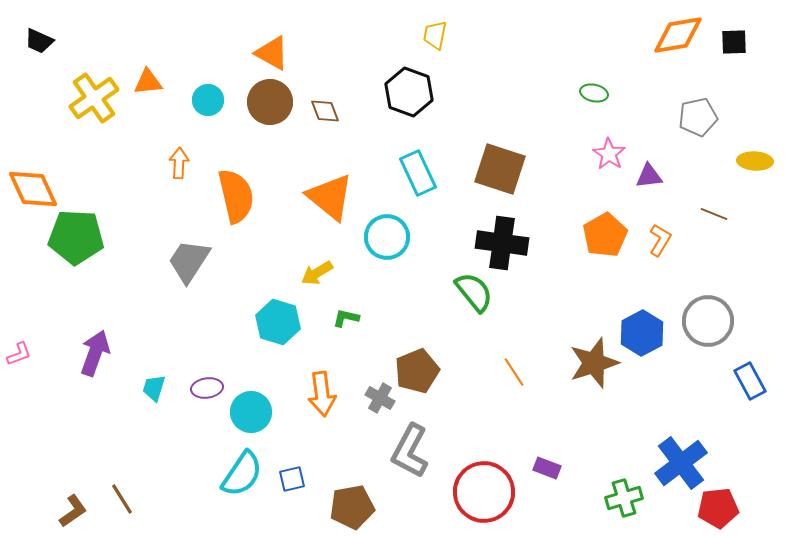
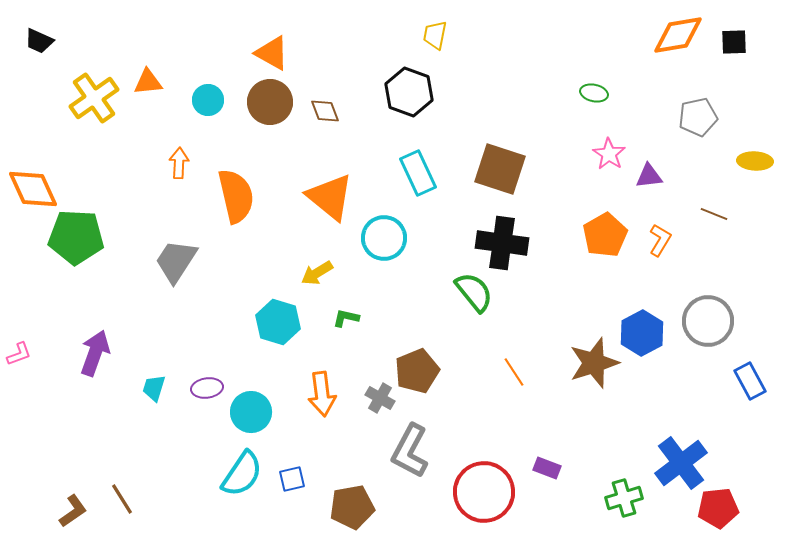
cyan circle at (387, 237): moved 3 px left, 1 px down
gray trapezoid at (189, 261): moved 13 px left
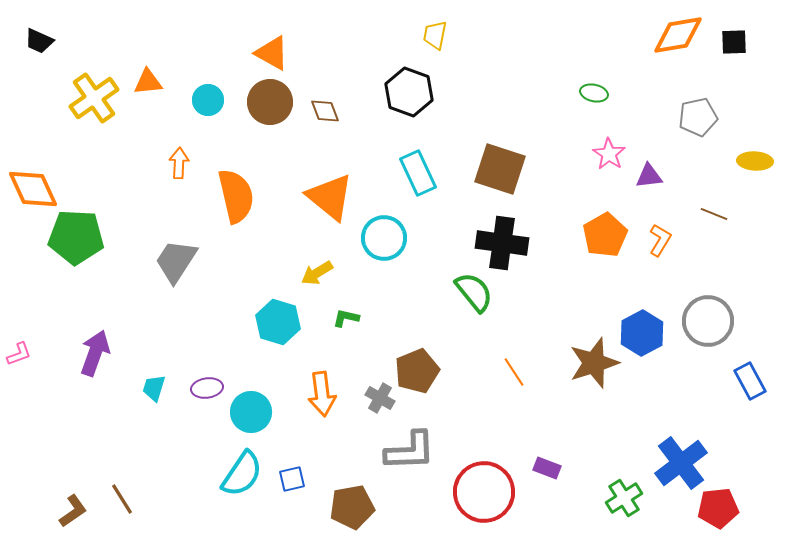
gray L-shape at (410, 451): rotated 120 degrees counterclockwise
green cross at (624, 498): rotated 15 degrees counterclockwise
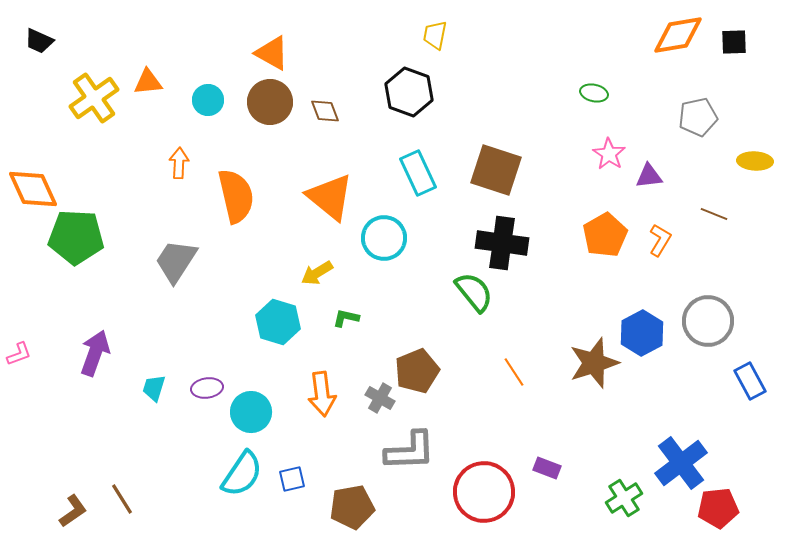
brown square at (500, 169): moved 4 px left, 1 px down
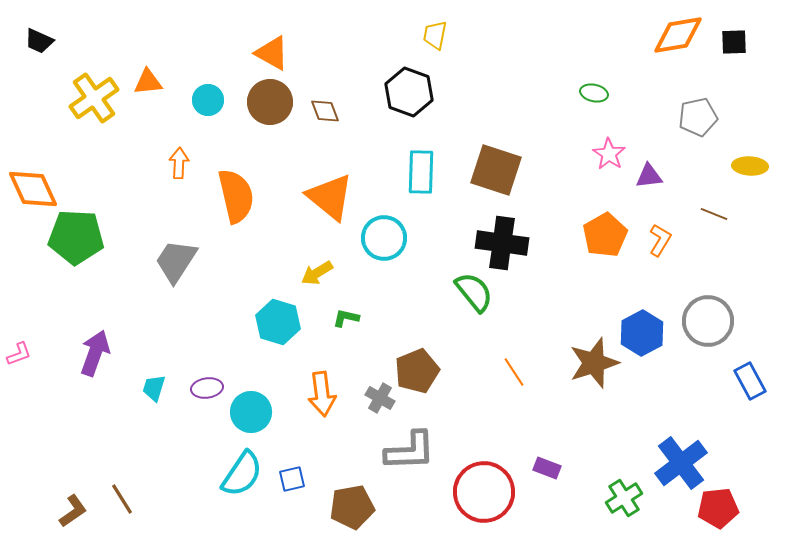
yellow ellipse at (755, 161): moved 5 px left, 5 px down
cyan rectangle at (418, 173): moved 3 px right, 1 px up; rotated 27 degrees clockwise
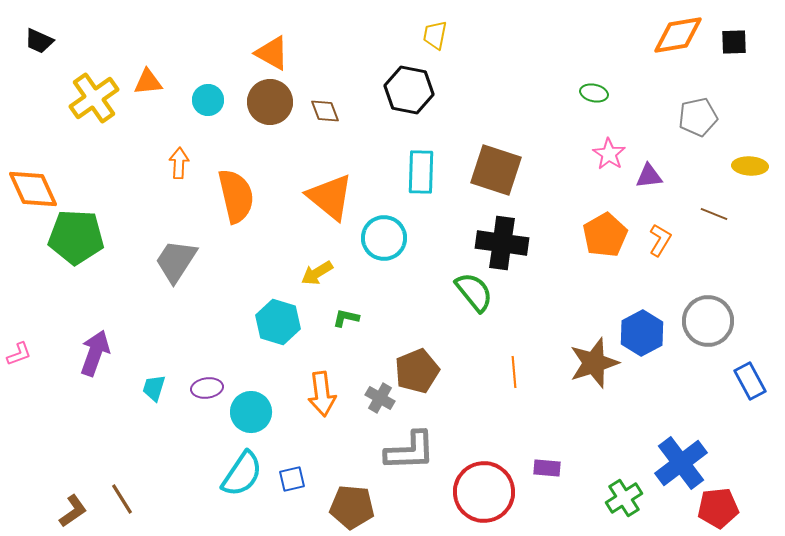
black hexagon at (409, 92): moved 2 px up; rotated 9 degrees counterclockwise
orange line at (514, 372): rotated 28 degrees clockwise
purple rectangle at (547, 468): rotated 16 degrees counterclockwise
brown pentagon at (352, 507): rotated 15 degrees clockwise
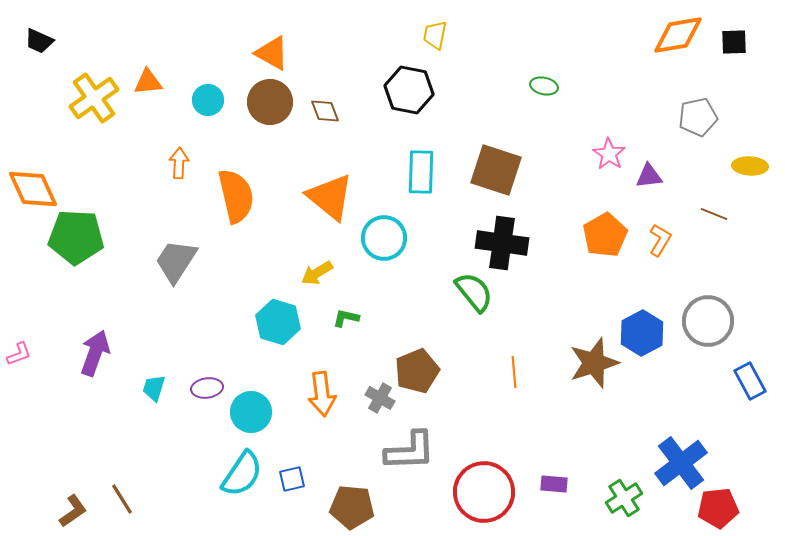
green ellipse at (594, 93): moved 50 px left, 7 px up
purple rectangle at (547, 468): moved 7 px right, 16 px down
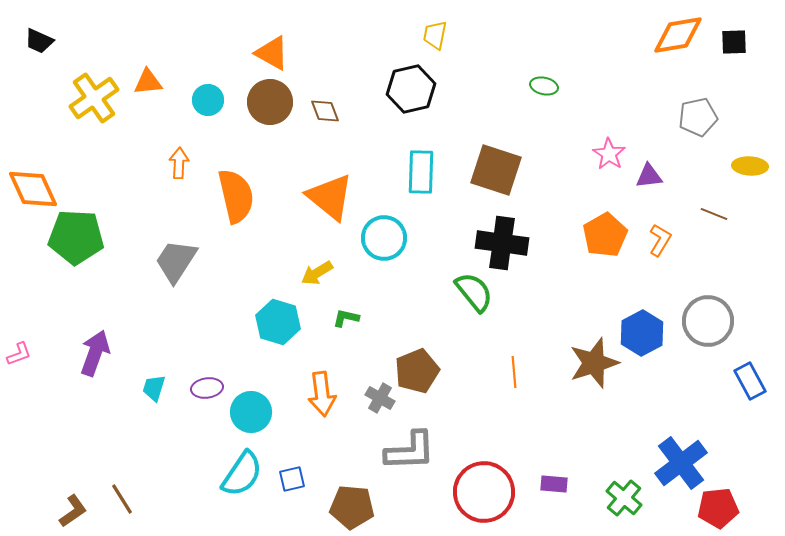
black hexagon at (409, 90): moved 2 px right, 1 px up; rotated 24 degrees counterclockwise
green cross at (624, 498): rotated 18 degrees counterclockwise
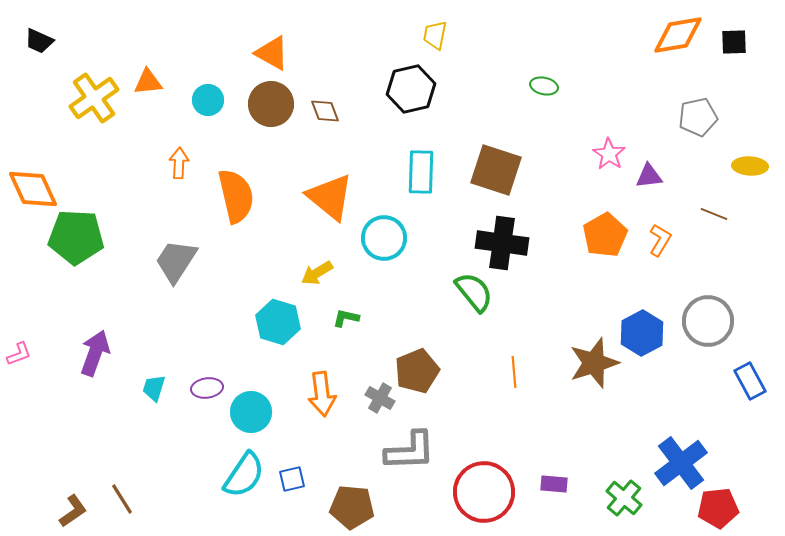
brown circle at (270, 102): moved 1 px right, 2 px down
cyan semicircle at (242, 474): moved 2 px right, 1 px down
